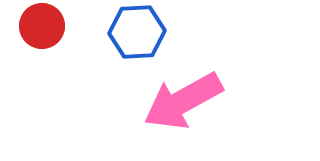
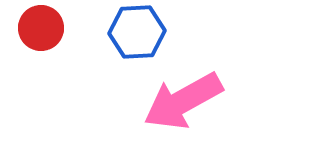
red circle: moved 1 px left, 2 px down
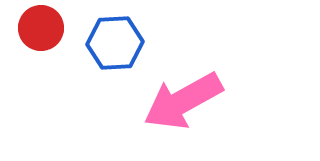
blue hexagon: moved 22 px left, 11 px down
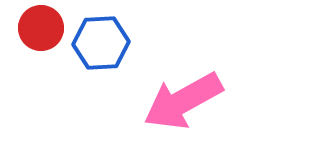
blue hexagon: moved 14 px left
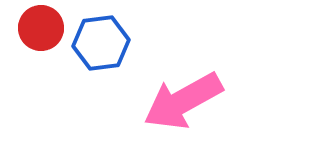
blue hexagon: rotated 4 degrees counterclockwise
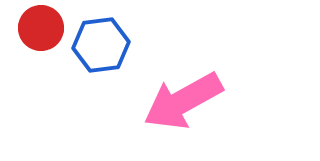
blue hexagon: moved 2 px down
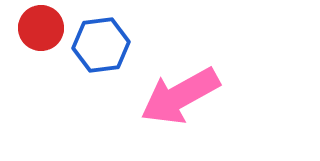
pink arrow: moved 3 px left, 5 px up
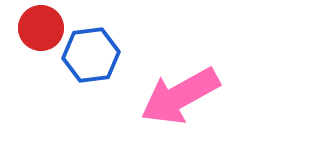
blue hexagon: moved 10 px left, 10 px down
